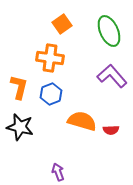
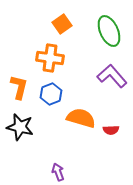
orange semicircle: moved 1 px left, 3 px up
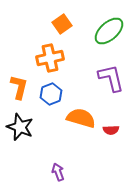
green ellipse: rotated 72 degrees clockwise
orange cross: rotated 20 degrees counterclockwise
purple L-shape: moved 1 px left, 2 px down; rotated 28 degrees clockwise
black star: rotated 8 degrees clockwise
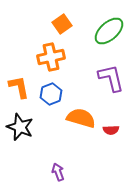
orange cross: moved 1 px right, 1 px up
orange L-shape: rotated 25 degrees counterclockwise
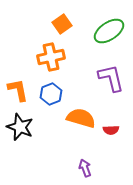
green ellipse: rotated 8 degrees clockwise
orange L-shape: moved 1 px left, 3 px down
purple arrow: moved 27 px right, 4 px up
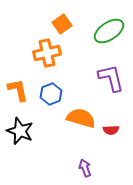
orange cross: moved 4 px left, 4 px up
black star: moved 4 px down
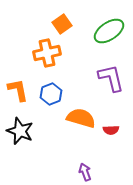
purple arrow: moved 4 px down
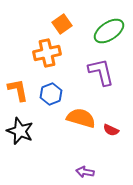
purple L-shape: moved 10 px left, 6 px up
red semicircle: rotated 28 degrees clockwise
purple arrow: rotated 60 degrees counterclockwise
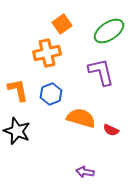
black star: moved 3 px left
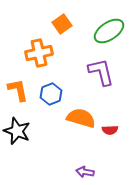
orange cross: moved 8 px left
red semicircle: moved 1 px left; rotated 28 degrees counterclockwise
